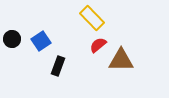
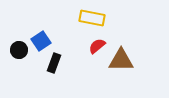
yellow rectangle: rotated 35 degrees counterclockwise
black circle: moved 7 px right, 11 px down
red semicircle: moved 1 px left, 1 px down
black rectangle: moved 4 px left, 3 px up
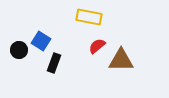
yellow rectangle: moved 3 px left, 1 px up
blue square: rotated 24 degrees counterclockwise
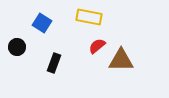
blue square: moved 1 px right, 18 px up
black circle: moved 2 px left, 3 px up
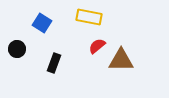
black circle: moved 2 px down
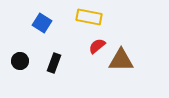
black circle: moved 3 px right, 12 px down
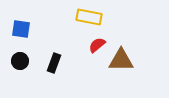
blue square: moved 21 px left, 6 px down; rotated 24 degrees counterclockwise
red semicircle: moved 1 px up
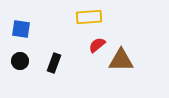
yellow rectangle: rotated 15 degrees counterclockwise
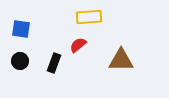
red semicircle: moved 19 px left
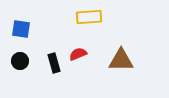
red semicircle: moved 9 px down; rotated 18 degrees clockwise
black rectangle: rotated 36 degrees counterclockwise
